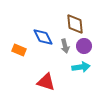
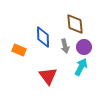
blue diamond: rotated 25 degrees clockwise
purple circle: moved 1 px down
cyan arrow: rotated 54 degrees counterclockwise
red triangle: moved 2 px right, 6 px up; rotated 36 degrees clockwise
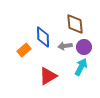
gray arrow: rotated 96 degrees clockwise
orange rectangle: moved 5 px right; rotated 64 degrees counterclockwise
red triangle: rotated 36 degrees clockwise
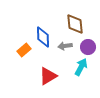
purple circle: moved 4 px right
